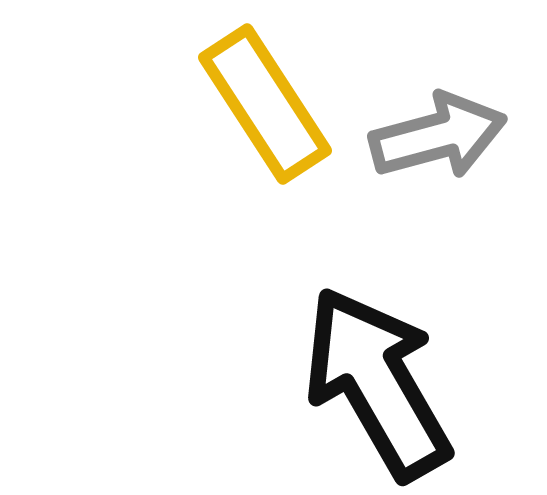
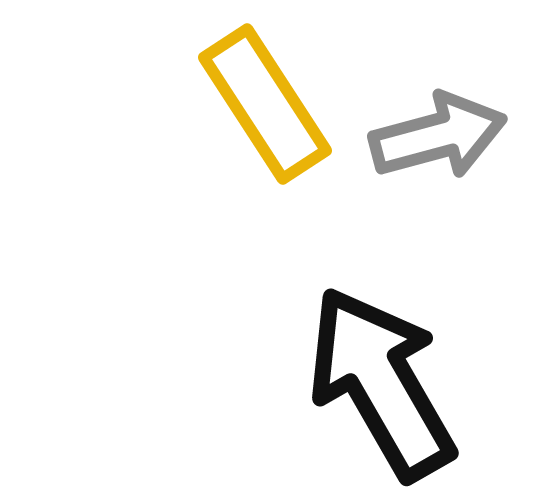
black arrow: moved 4 px right
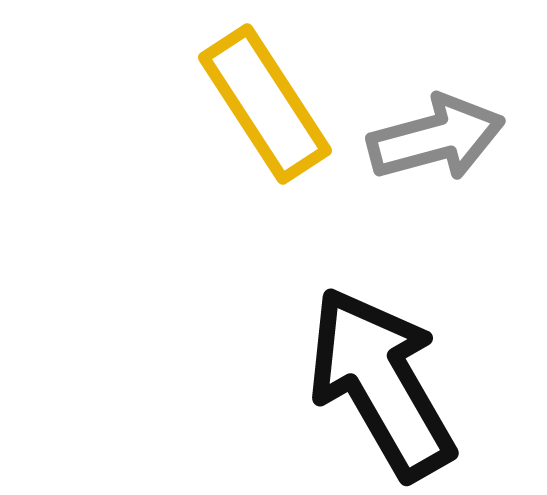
gray arrow: moved 2 px left, 2 px down
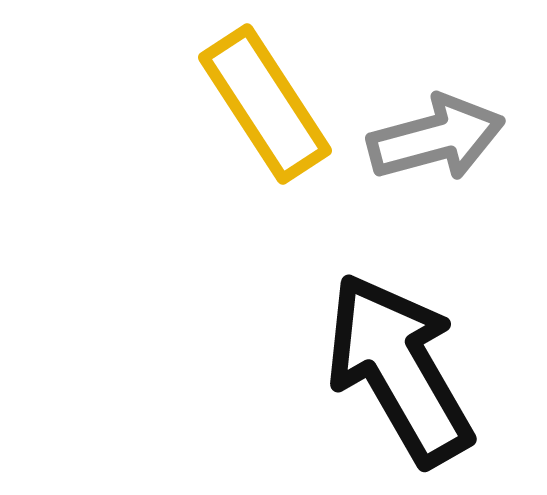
black arrow: moved 18 px right, 14 px up
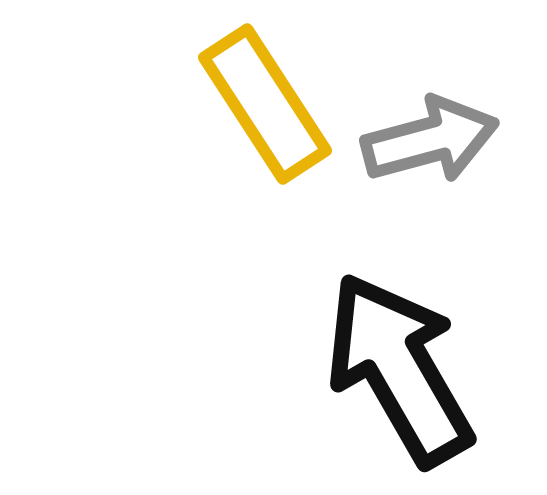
gray arrow: moved 6 px left, 2 px down
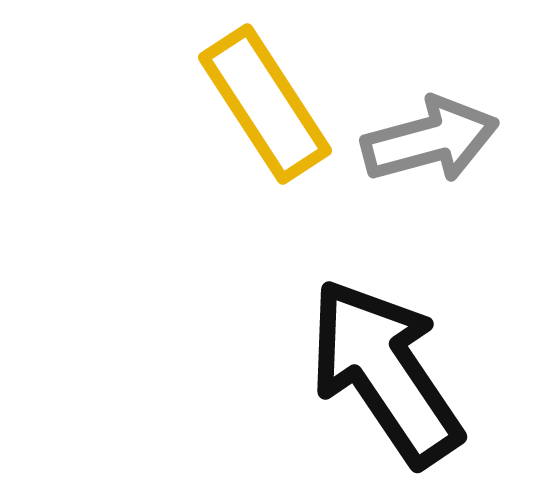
black arrow: moved 14 px left, 3 px down; rotated 4 degrees counterclockwise
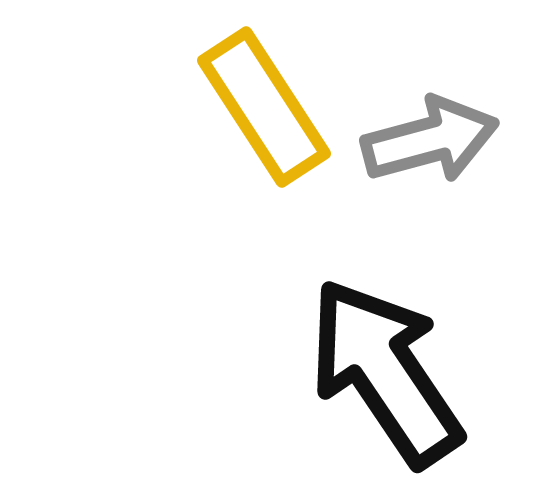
yellow rectangle: moved 1 px left, 3 px down
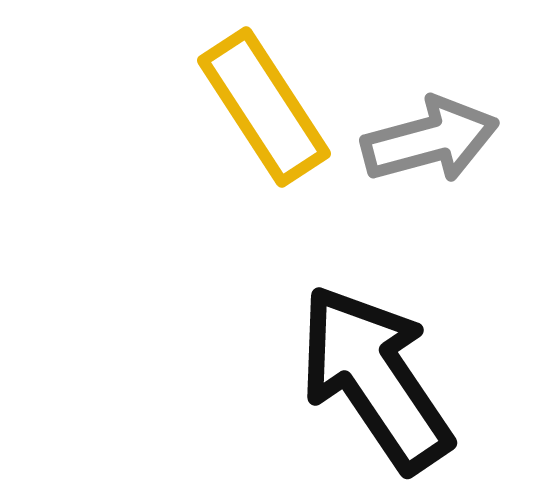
black arrow: moved 10 px left, 6 px down
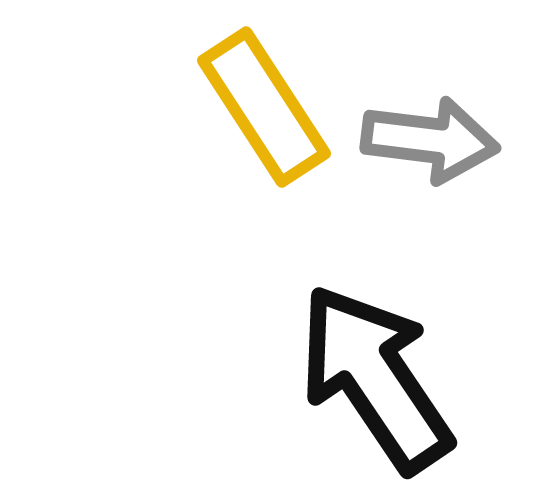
gray arrow: rotated 22 degrees clockwise
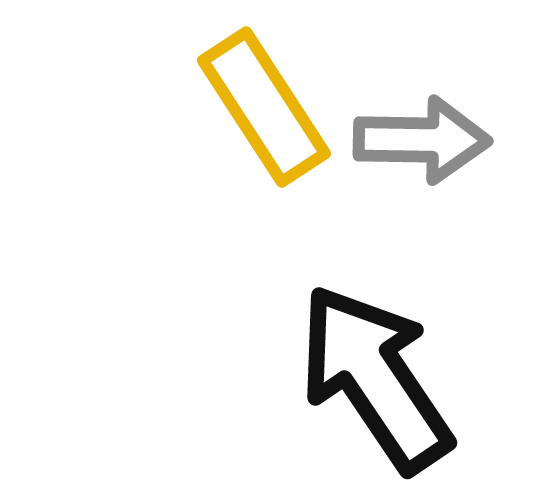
gray arrow: moved 8 px left; rotated 6 degrees counterclockwise
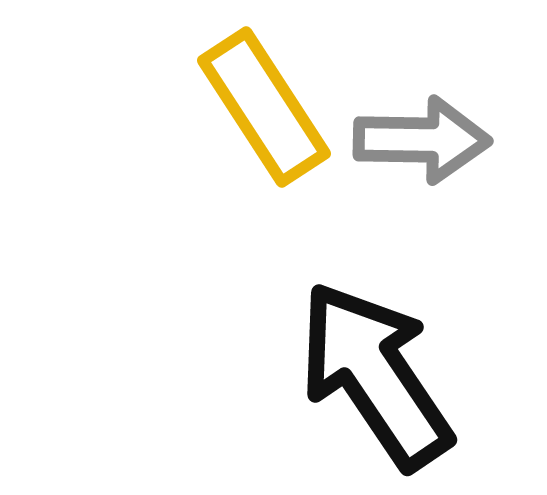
black arrow: moved 3 px up
